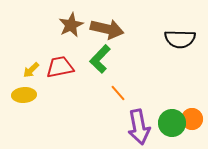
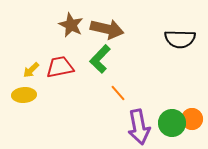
brown star: rotated 20 degrees counterclockwise
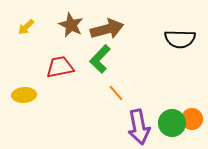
brown arrow: rotated 28 degrees counterclockwise
yellow arrow: moved 5 px left, 43 px up
orange line: moved 2 px left
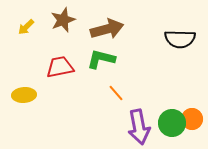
brown star: moved 8 px left, 5 px up; rotated 25 degrees clockwise
green L-shape: moved 1 px right; rotated 60 degrees clockwise
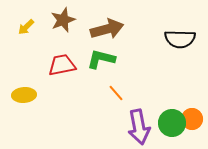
red trapezoid: moved 2 px right, 2 px up
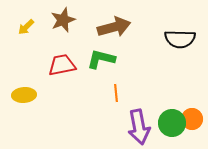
brown arrow: moved 7 px right, 2 px up
orange line: rotated 36 degrees clockwise
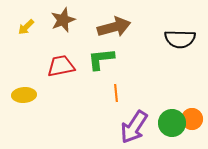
green L-shape: rotated 20 degrees counterclockwise
red trapezoid: moved 1 px left, 1 px down
purple arrow: moved 5 px left; rotated 44 degrees clockwise
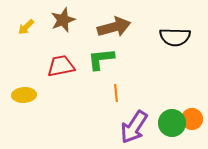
black semicircle: moved 5 px left, 2 px up
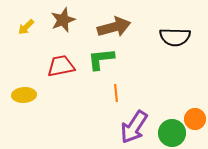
orange circle: moved 3 px right
green circle: moved 10 px down
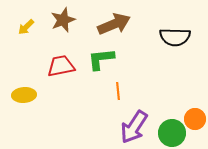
brown arrow: moved 3 px up; rotated 8 degrees counterclockwise
orange line: moved 2 px right, 2 px up
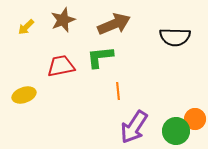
green L-shape: moved 1 px left, 2 px up
yellow ellipse: rotated 15 degrees counterclockwise
green circle: moved 4 px right, 2 px up
